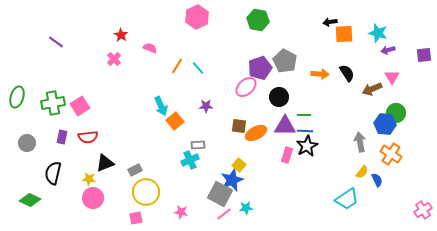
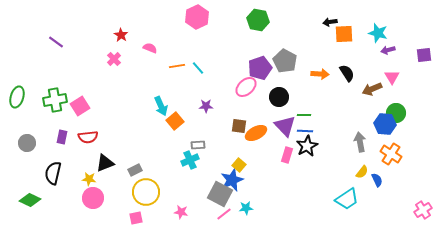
orange line at (177, 66): rotated 49 degrees clockwise
green cross at (53, 103): moved 2 px right, 3 px up
purple triangle at (285, 126): rotated 45 degrees clockwise
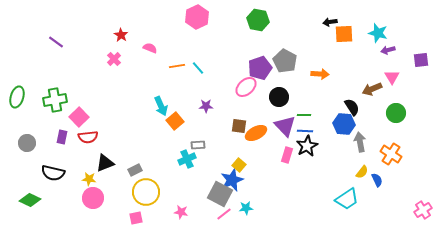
purple square at (424, 55): moved 3 px left, 5 px down
black semicircle at (347, 73): moved 5 px right, 34 px down
pink square at (80, 106): moved 1 px left, 11 px down; rotated 12 degrees counterclockwise
blue hexagon at (385, 124): moved 41 px left
cyan cross at (190, 160): moved 3 px left, 1 px up
black semicircle at (53, 173): rotated 90 degrees counterclockwise
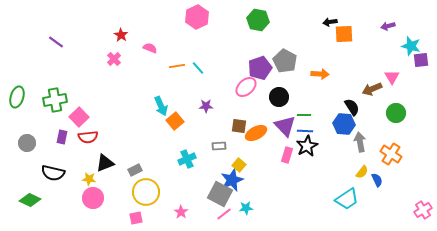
cyan star at (378, 33): moved 33 px right, 13 px down
purple arrow at (388, 50): moved 24 px up
gray rectangle at (198, 145): moved 21 px right, 1 px down
pink star at (181, 212): rotated 24 degrees clockwise
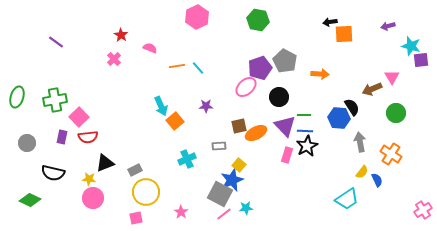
blue hexagon at (344, 124): moved 5 px left, 6 px up
brown square at (239, 126): rotated 21 degrees counterclockwise
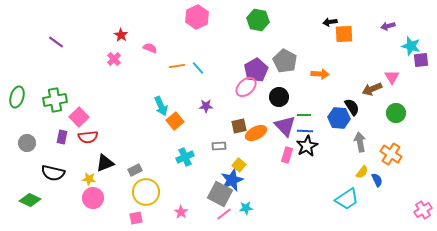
purple pentagon at (260, 68): moved 4 px left, 2 px down; rotated 10 degrees counterclockwise
cyan cross at (187, 159): moved 2 px left, 2 px up
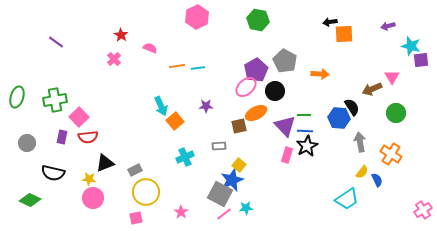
cyan line at (198, 68): rotated 56 degrees counterclockwise
black circle at (279, 97): moved 4 px left, 6 px up
orange ellipse at (256, 133): moved 20 px up
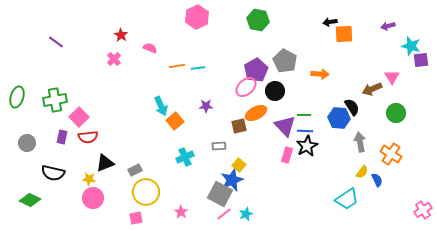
cyan star at (246, 208): moved 6 px down; rotated 16 degrees counterclockwise
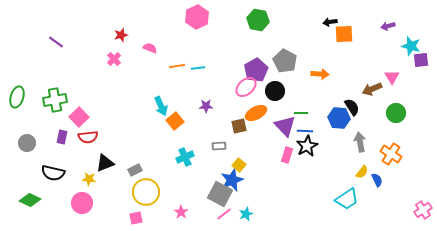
red star at (121, 35): rotated 24 degrees clockwise
green line at (304, 115): moved 3 px left, 2 px up
pink circle at (93, 198): moved 11 px left, 5 px down
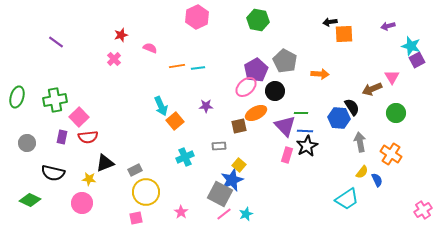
purple square at (421, 60): moved 4 px left; rotated 21 degrees counterclockwise
